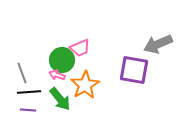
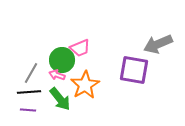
gray line: moved 9 px right; rotated 50 degrees clockwise
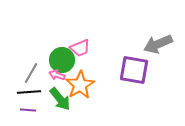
orange star: moved 5 px left
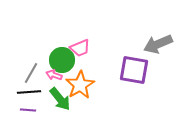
pink arrow: moved 3 px left
